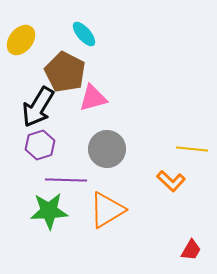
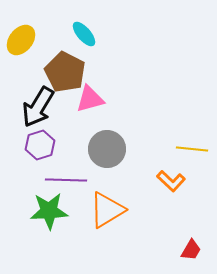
pink triangle: moved 3 px left, 1 px down
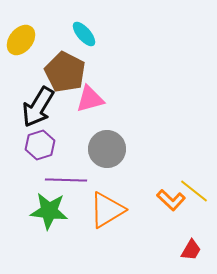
yellow line: moved 2 px right, 42 px down; rotated 32 degrees clockwise
orange L-shape: moved 19 px down
green star: rotated 9 degrees clockwise
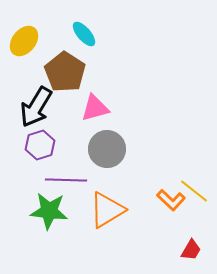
yellow ellipse: moved 3 px right, 1 px down
brown pentagon: rotated 6 degrees clockwise
pink triangle: moved 5 px right, 9 px down
black arrow: moved 2 px left
